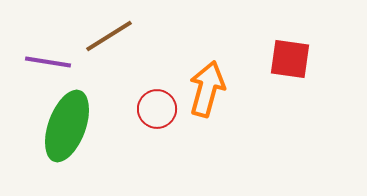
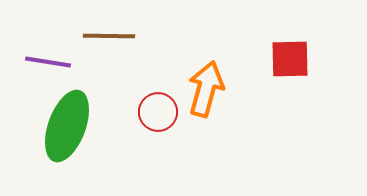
brown line: rotated 33 degrees clockwise
red square: rotated 9 degrees counterclockwise
orange arrow: moved 1 px left
red circle: moved 1 px right, 3 px down
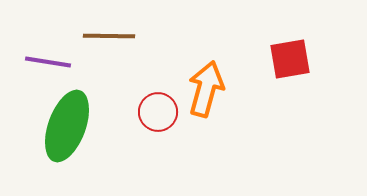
red square: rotated 9 degrees counterclockwise
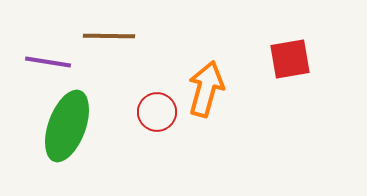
red circle: moved 1 px left
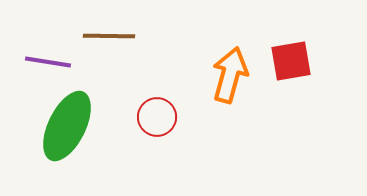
red square: moved 1 px right, 2 px down
orange arrow: moved 24 px right, 14 px up
red circle: moved 5 px down
green ellipse: rotated 6 degrees clockwise
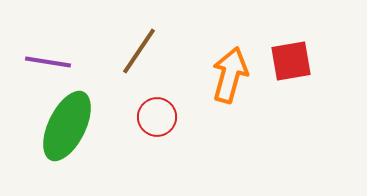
brown line: moved 30 px right, 15 px down; rotated 57 degrees counterclockwise
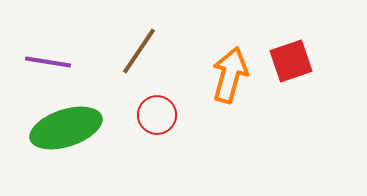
red square: rotated 9 degrees counterclockwise
red circle: moved 2 px up
green ellipse: moved 1 px left, 2 px down; rotated 46 degrees clockwise
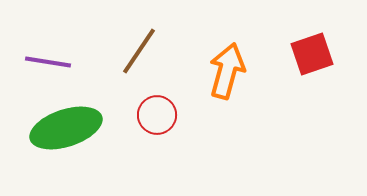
red square: moved 21 px right, 7 px up
orange arrow: moved 3 px left, 4 px up
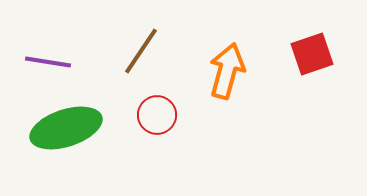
brown line: moved 2 px right
